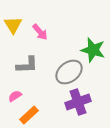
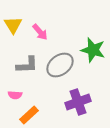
gray ellipse: moved 9 px left, 7 px up
pink semicircle: moved 1 px up; rotated 144 degrees counterclockwise
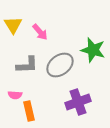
orange rectangle: moved 4 px up; rotated 60 degrees counterclockwise
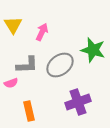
pink arrow: moved 2 px right; rotated 114 degrees counterclockwise
pink semicircle: moved 4 px left, 12 px up; rotated 24 degrees counterclockwise
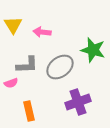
pink arrow: rotated 108 degrees counterclockwise
gray ellipse: moved 2 px down
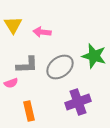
green star: moved 1 px right, 6 px down
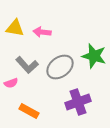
yellow triangle: moved 2 px right, 3 px down; rotated 48 degrees counterclockwise
gray L-shape: rotated 50 degrees clockwise
orange rectangle: rotated 48 degrees counterclockwise
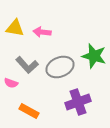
gray ellipse: rotated 16 degrees clockwise
pink semicircle: rotated 40 degrees clockwise
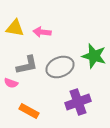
gray L-shape: rotated 60 degrees counterclockwise
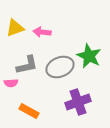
yellow triangle: rotated 30 degrees counterclockwise
green star: moved 5 px left; rotated 10 degrees clockwise
pink semicircle: rotated 24 degrees counterclockwise
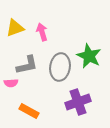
pink arrow: rotated 66 degrees clockwise
gray ellipse: rotated 60 degrees counterclockwise
